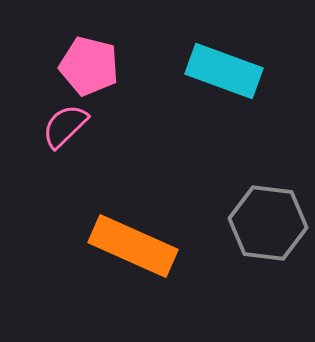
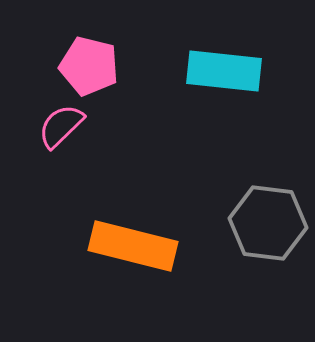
cyan rectangle: rotated 14 degrees counterclockwise
pink semicircle: moved 4 px left
orange rectangle: rotated 10 degrees counterclockwise
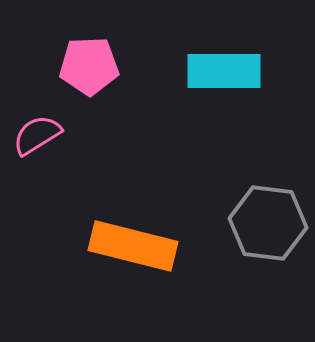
pink pentagon: rotated 16 degrees counterclockwise
cyan rectangle: rotated 6 degrees counterclockwise
pink semicircle: moved 24 px left, 9 px down; rotated 12 degrees clockwise
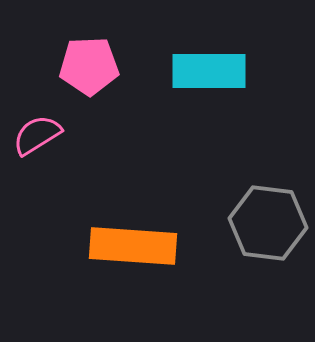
cyan rectangle: moved 15 px left
orange rectangle: rotated 10 degrees counterclockwise
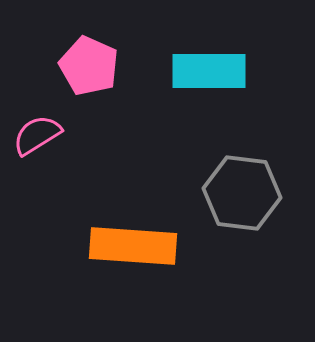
pink pentagon: rotated 26 degrees clockwise
gray hexagon: moved 26 px left, 30 px up
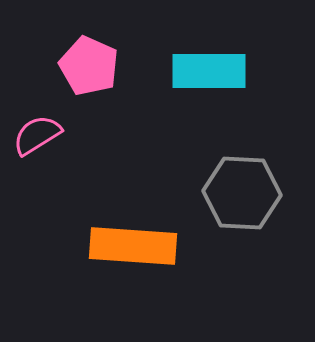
gray hexagon: rotated 4 degrees counterclockwise
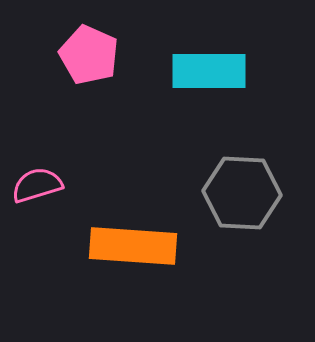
pink pentagon: moved 11 px up
pink semicircle: moved 50 px down; rotated 15 degrees clockwise
